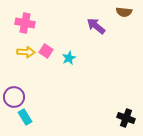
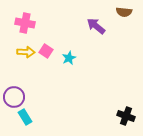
black cross: moved 2 px up
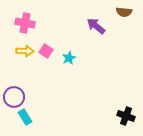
yellow arrow: moved 1 px left, 1 px up
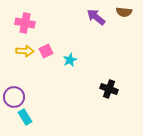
purple arrow: moved 9 px up
pink square: rotated 32 degrees clockwise
cyan star: moved 1 px right, 2 px down
black cross: moved 17 px left, 27 px up
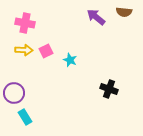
yellow arrow: moved 1 px left, 1 px up
cyan star: rotated 24 degrees counterclockwise
purple circle: moved 4 px up
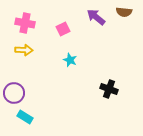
pink square: moved 17 px right, 22 px up
cyan rectangle: rotated 28 degrees counterclockwise
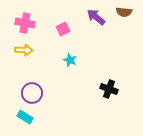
purple circle: moved 18 px right
